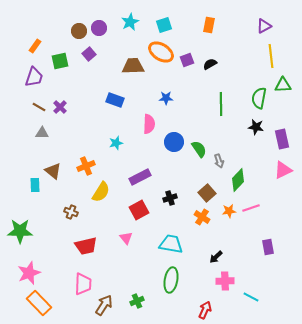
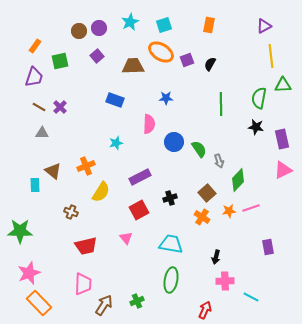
purple square at (89, 54): moved 8 px right, 2 px down
black semicircle at (210, 64): rotated 32 degrees counterclockwise
black arrow at (216, 257): rotated 32 degrees counterclockwise
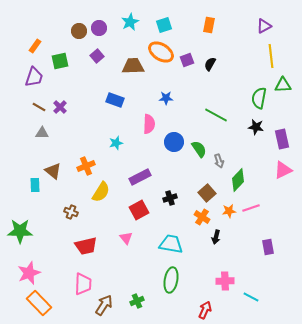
green line at (221, 104): moved 5 px left, 11 px down; rotated 60 degrees counterclockwise
black arrow at (216, 257): moved 20 px up
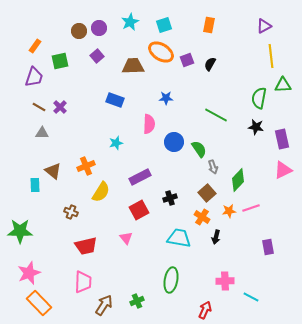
gray arrow at (219, 161): moved 6 px left, 6 px down
cyan trapezoid at (171, 244): moved 8 px right, 6 px up
pink trapezoid at (83, 284): moved 2 px up
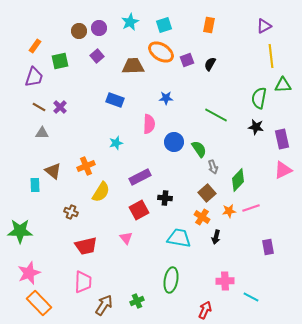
black cross at (170, 198): moved 5 px left; rotated 24 degrees clockwise
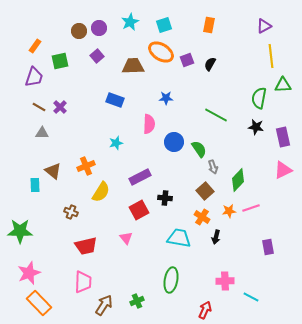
purple rectangle at (282, 139): moved 1 px right, 2 px up
brown square at (207, 193): moved 2 px left, 2 px up
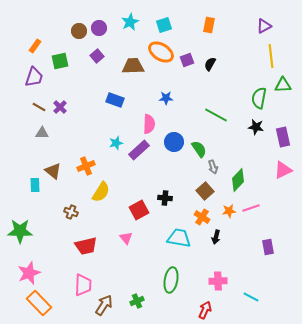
purple rectangle at (140, 177): moved 1 px left, 27 px up; rotated 15 degrees counterclockwise
pink cross at (225, 281): moved 7 px left
pink trapezoid at (83, 282): moved 3 px down
